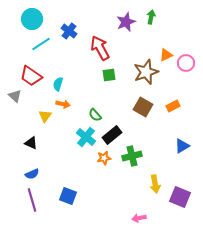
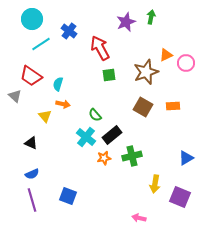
orange rectangle: rotated 24 degrees clockwise
yellow triangle: rotated 16 degrees counterclockwise
blue triangle: moved 4 px right, 12 px down
yellow arrow: rotated 18 degrees clockwise
pink arrow: rotated 24 degrees clockwise
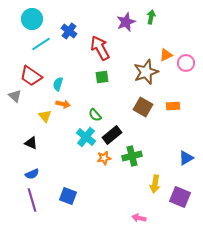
green square: moved 7 px left, 2 px down
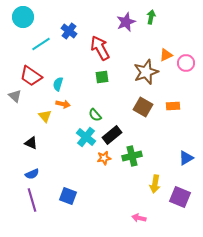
cyan circle: moved 9 px left, 2 px up
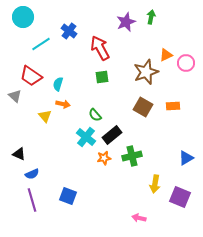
black triangle: moved 12 px left, 11 px down
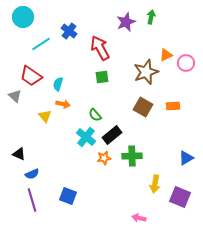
green cross: rotated 12 degrees clockwise
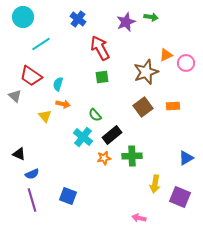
green arrow: rotated 88 degrees clockwise
blue cross: moved 9 px right, 12 px up
brown square: rotated 24 degrees clockwise
cyan cross: moved 3 px left
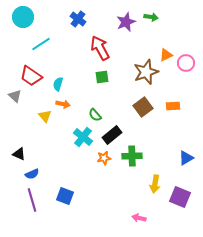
blue square: moved 3 px left
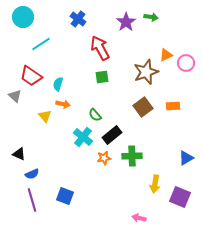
purple star: rotated 12 degrees counterclockwise
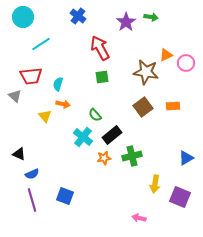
blue cross: moved 3 px up
brown star: rotated 30 degrees clockwise
red trapezoid: rotated 40 degrees counterclockwise
green cross: rotated 12 degrees counterclockwise
